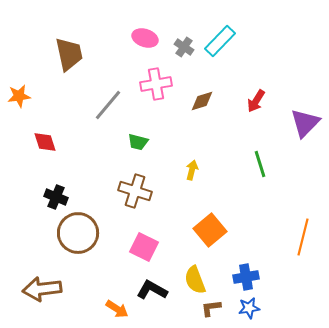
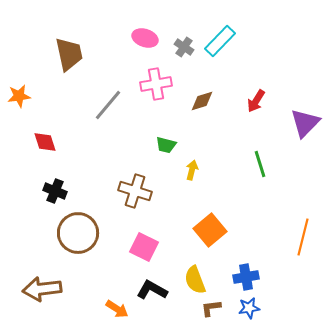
green trapezoid: moved 28 px right, 3 px down
black cross: moved 1 px left, 6 px up
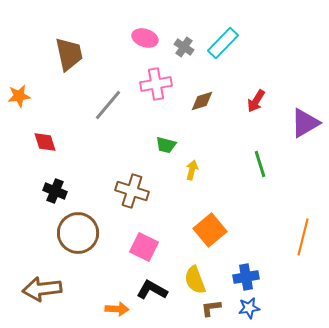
cyan rectangle: moved 3 px right, 2 px down
purple triangle: rotated 16 degrees clockwise
brown cross: moved 3 px left
orange arrow: rotated 30 degrees counterclockwise
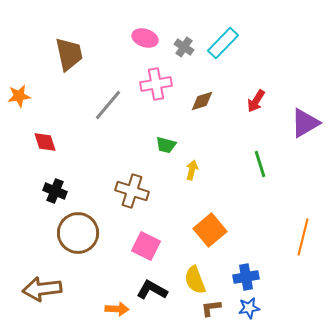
pink square: moved 2 px right, 1 px up
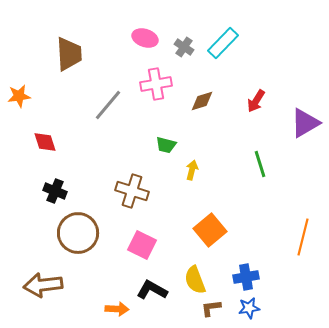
brown trapezoid: rotated 9 degrees clockwise
pink square: moved 4 px left, 1 px up
brown arrow: moved 1 px right, 4 px up
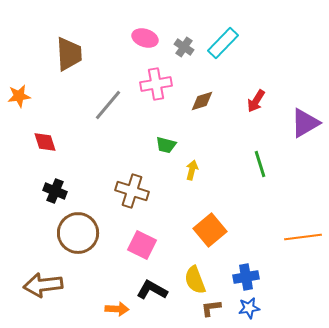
orange line: rotated 69 degrees clockwise
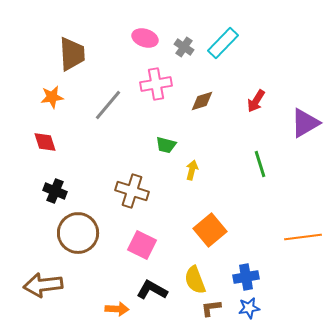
brown trapezoid: moved 3 px right
orange star: moved 33 px right, 1 px down
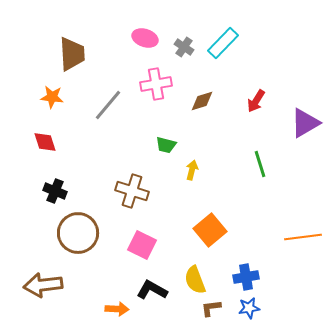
orange star: rotated 15 degrees clockwise
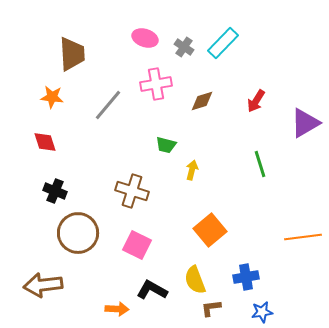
pink square: moved 5 px left
blue star: moved 13 px right, 4 px down
